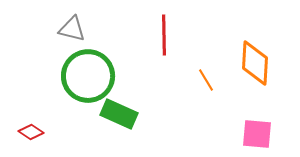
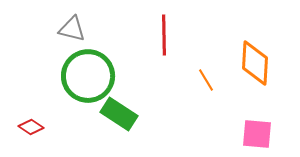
green rectangle: rotated 9 degrees clockwise
red diamond: moved 5 px up
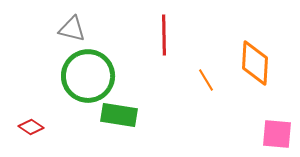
green rectangle: moved 1 px down; rotated 24 degrees counterclockwise
pink square: moved 20 px right
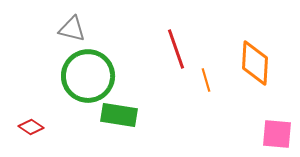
red line: moved 12 px right, 14 px down; rotated 18 degrees counterclockwise
orange line: rotated 15 degrees clockwise
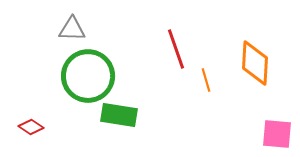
gray triangle: rotated 12 degrees counterclockwise
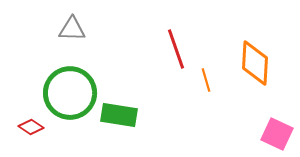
green circle: moved 18 px left, 17 px down
pink square: rotated 20 degrees clockwise
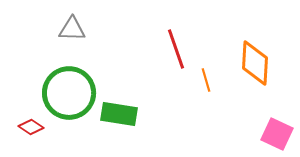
green circle: moved 1 px left
green rectangle: moved 1 px up
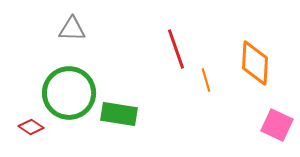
pink square: moved 9 px up
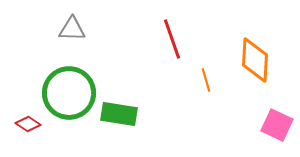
red line: moved 4 px left, 10 px up
orange diamond: moved 3 px up
red diamond: moved 3 px left, 3 px up
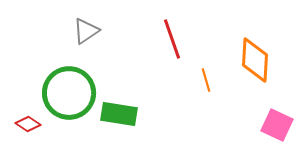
gray triangle: moved 14 px right, 2 px down; rotated 36 degrees counterclockwise
